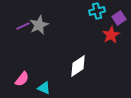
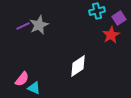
cyan triangle: moved 10 px left
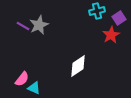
purple line: rotated 56 degrees clockwise
